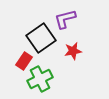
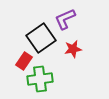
purple L-shape: rotated 10 degrees counterclockwise
red star: moved 2 px up
green cross: rotated 20 degrees clockwise
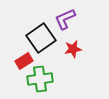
red rectangle: rotated 24 degrees clockwise
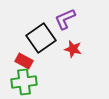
red star: rotated 24 degrees clockwise
red rectangle: rotated 60 degrees clockwise
green cross: moved 16 px left, 3 px down
